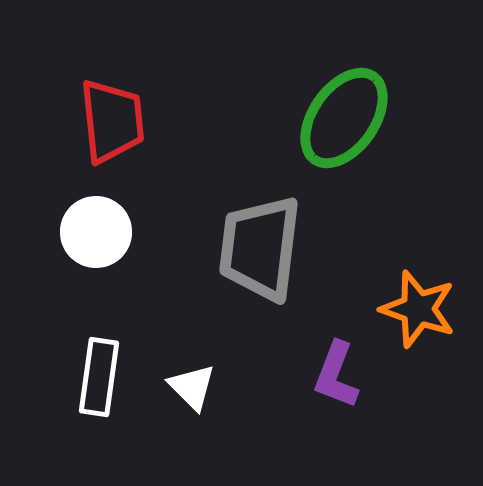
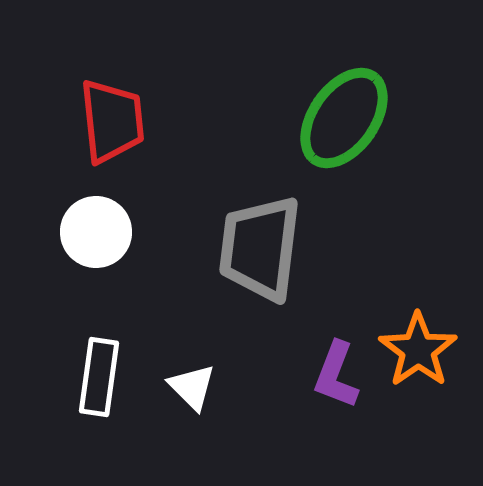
orange star: moved 41 px down; rotated 18 degrees clockwise
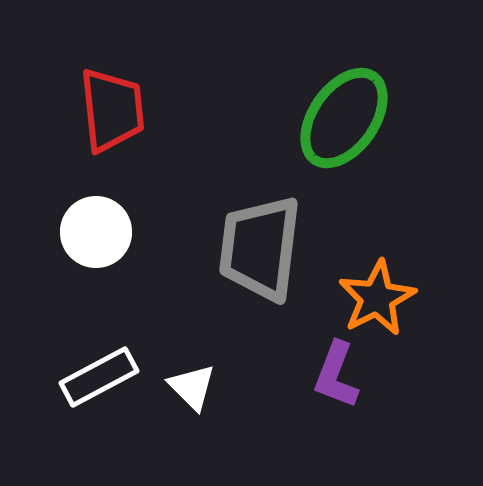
red trapezoid: moved 11 px up
orange star: moved 41 px left, 52 px up; rotated 8 degrees clockwise
white rectangle: rotated 54 degrees clockwise
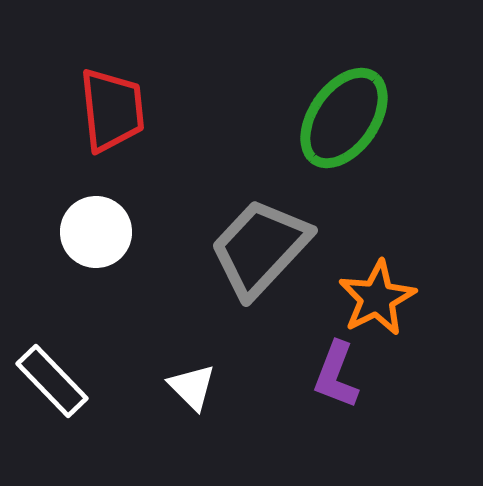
gray trapezoid: rotated 36 degrees clockwise
white rectangle: moved 47 px left, 4 px down; rotated 74 degrees clockwise
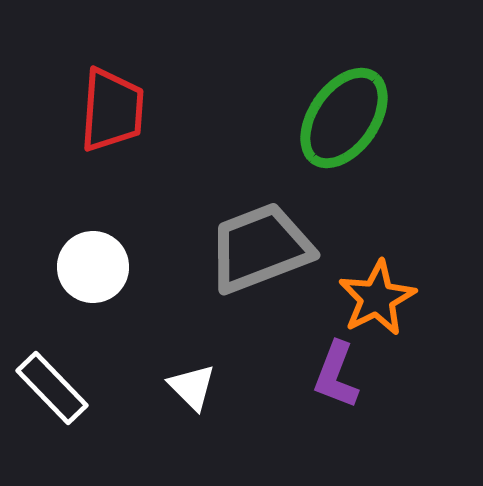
red trapezoid: rotated 10 degrees clockwise
white circle: moved 3 px left, 35 px down
gray trapezoid: rotated 26 degrees clockwise
white rectangle: moved 7 px down
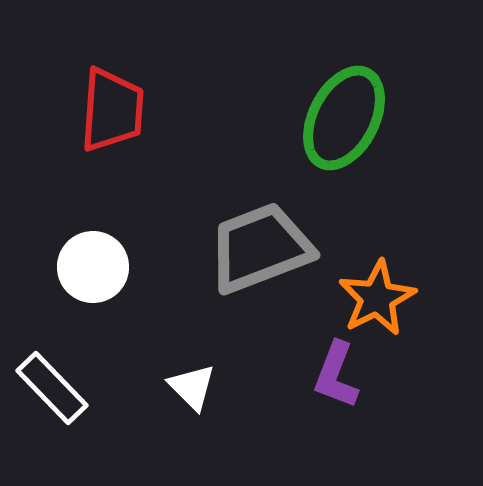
green ellipse: rotated 8 degrees counterclockwise
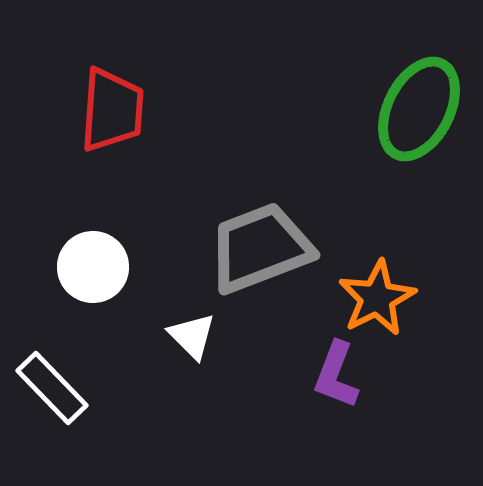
green ellipse: moved 75 px right, 9 px up
white triangle: moved 51 px up
